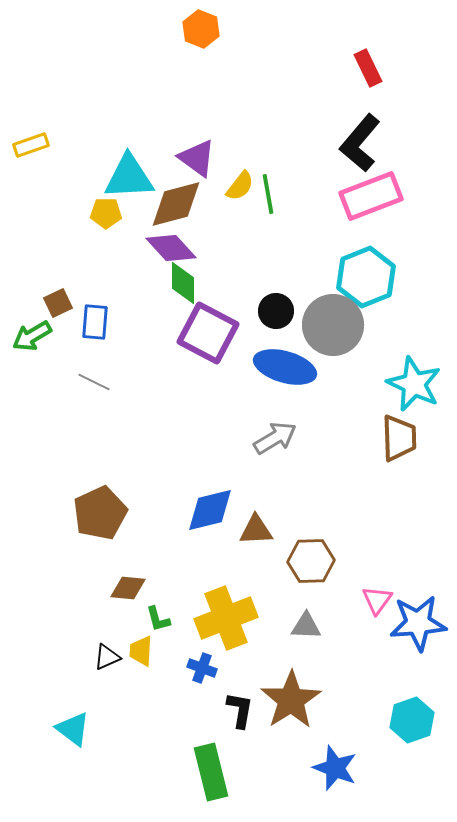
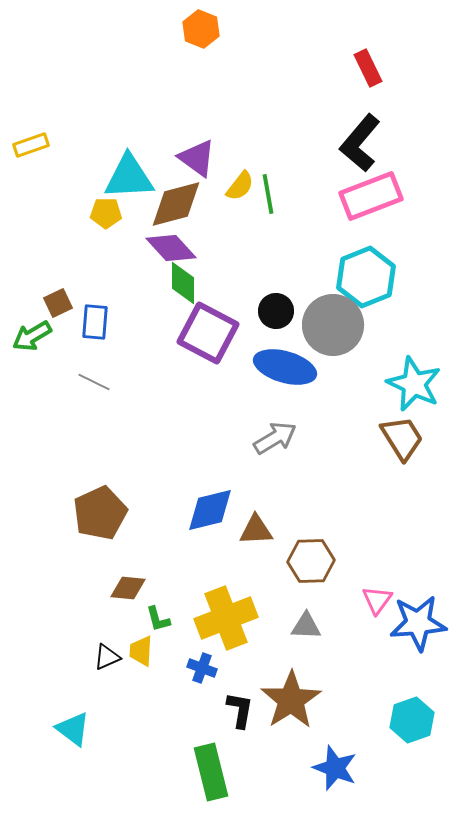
brown trapezoid at (399, 438): moved 3 px right; rotated 30 degrees counterclockwise
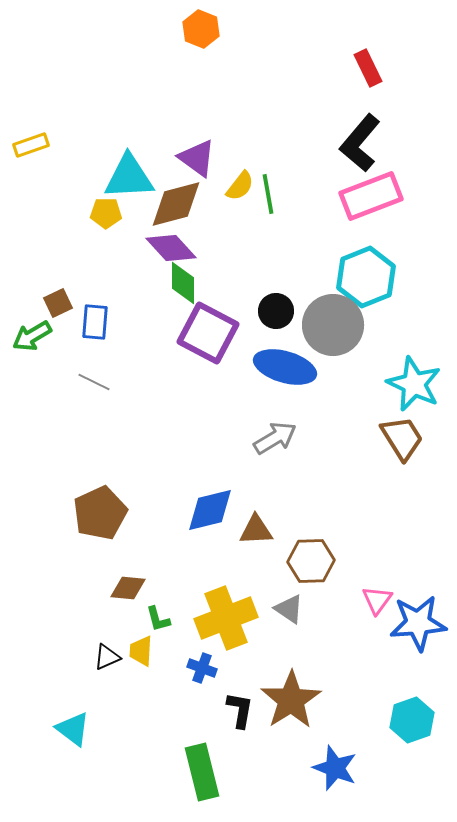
gray triangle at (306, 626): moved 17 px left, 17 px up; rotated 32 degrees clockwise
green rectangle at (211, 772): moved 9 px left
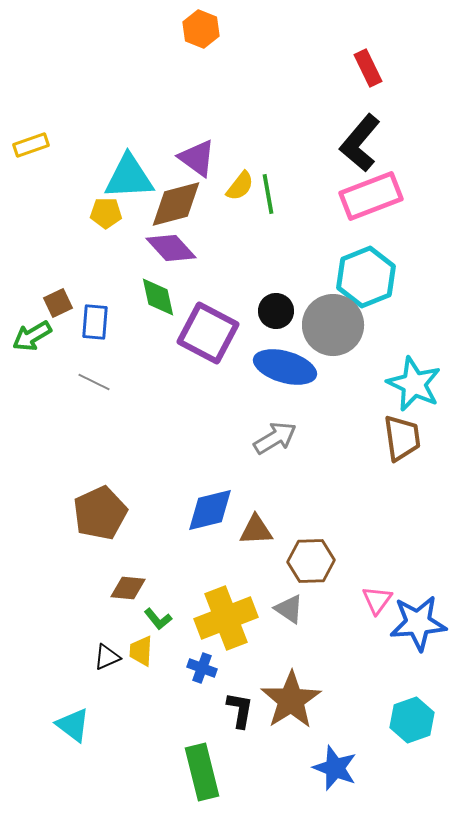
green diamond at (183, 283): moved 25 px left, 14 px down; rotated 12 degrees counterclockwise
brown trapezoid at (402, 438): rotated 24 degrees clockwise
green L-shape at (158, 619): rotated 24 degrees counterclockwise
cyan triangle at (73, 729): moved 4 px up
